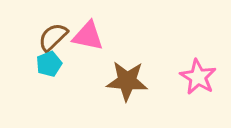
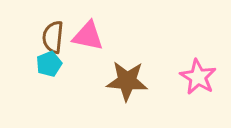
brown semicircle: rotated 40 degrees counterclockwise
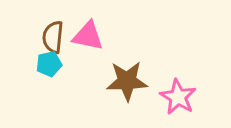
cyan pentagon: rotated 10 degrees clockwise
pink star: moved 20 px left, 20 px down
brown star: rotated 6 degrees counterclockwise
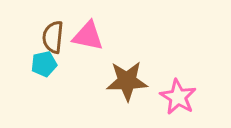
cyan pentagon: moved 5 px left
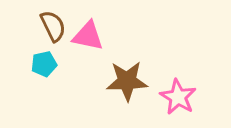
brown semicircle: moved 11 px up; rotated 148 degrees clockwise
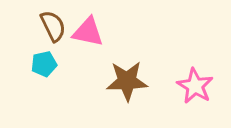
pink triangle: moved 4 px up
pink star: moved 17 px right, 11 px up
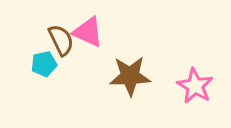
brown semicircle: moved 8 px right, 14 px down
pink triangle: rotated 12 degrees clockwise
brown star: moved 3 px right, 5 px up
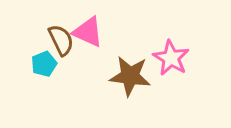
cyan pentagon: rotated 10 degrees counterclockwise
brown star: rotated 9 degrees clockwise
pink star: moved 24 px left, 28 px up
